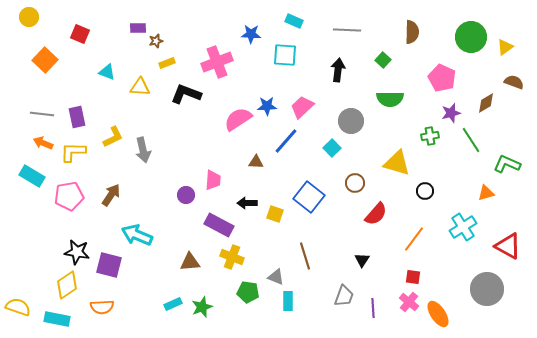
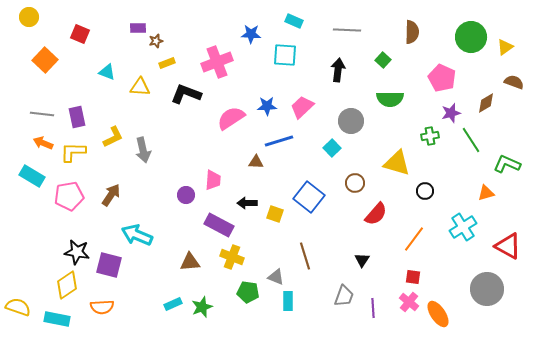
pink semicircle at (238, 119): moved 7 px left, 1 px up
blue line at (286, 141): moved 7 px left; rotated 32 degrees clockwise
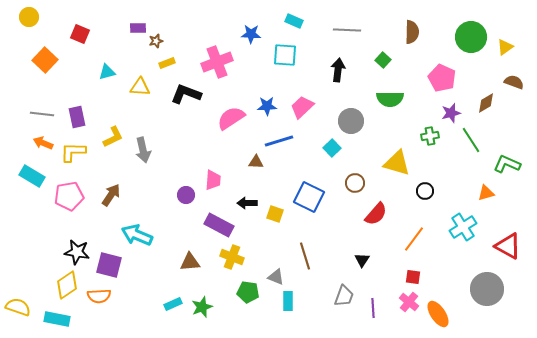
cyan triangle at (107, 72): rotated 36 degrees counterclockwise
blue square at (309, 197): rotated 12 degrees counterclockwise
orange semicircle at (102, 307): moved 3 px left, 11 px up
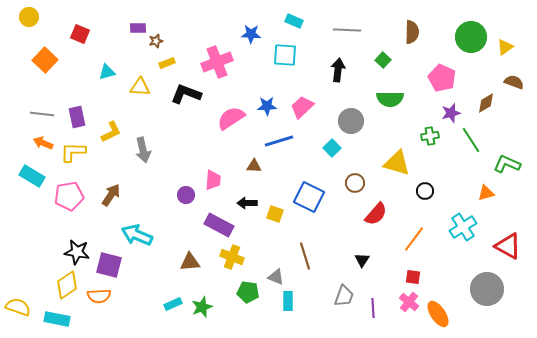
yellow L-shape at (113, 137): moved 2 px left, 5 px up
brown triangle at (256, 162): moved 2 px left, 4 px down
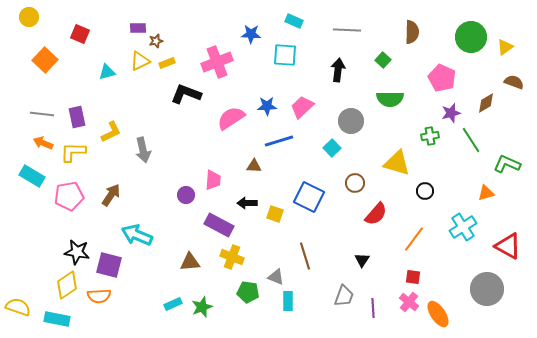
yellow triangle at (140, 87): moved 26 px up; rotated 30 degrees counterclockwise
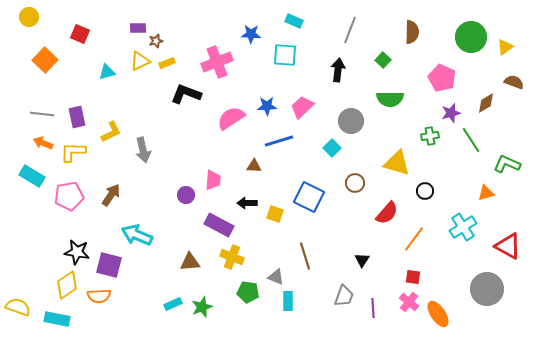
gray line at (347, 30): moved 3 px right; rotated 72 degrees counterclockwise
red semicircle at (376, 214): moved 11 px right, 1 px up
